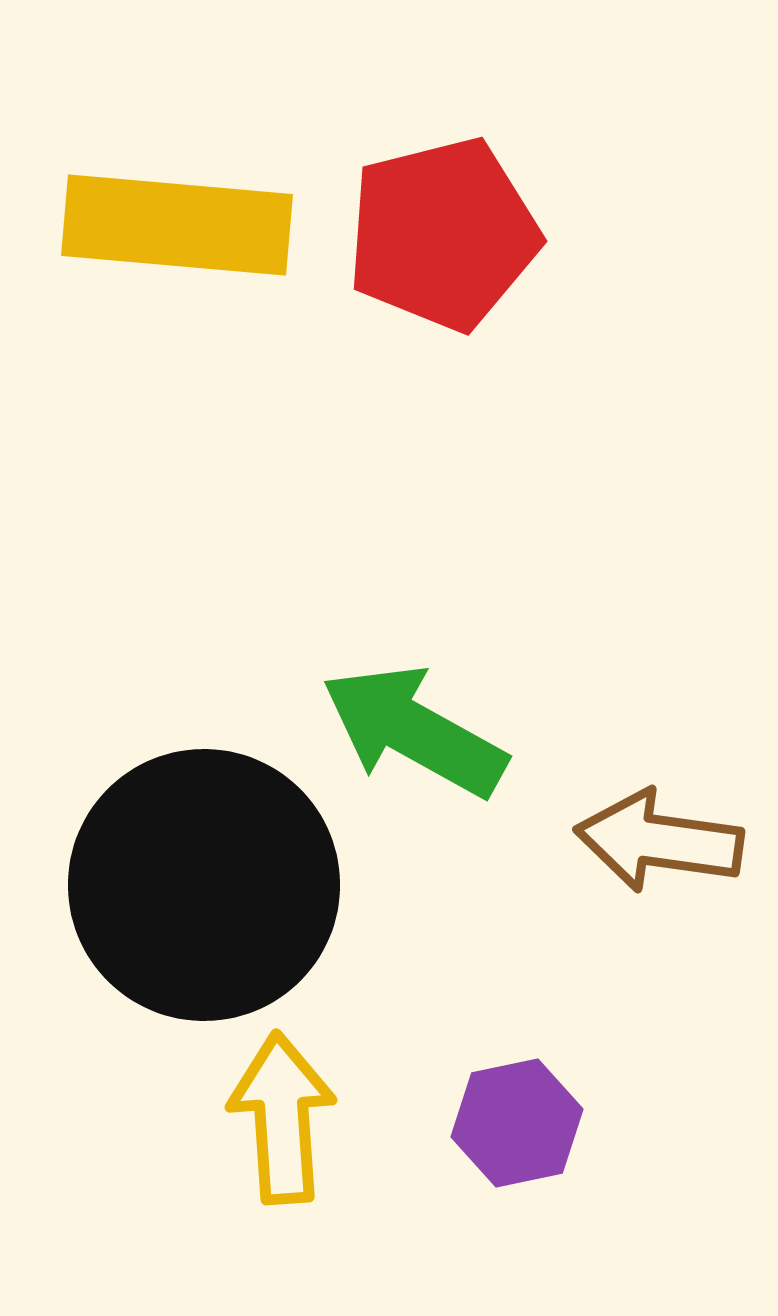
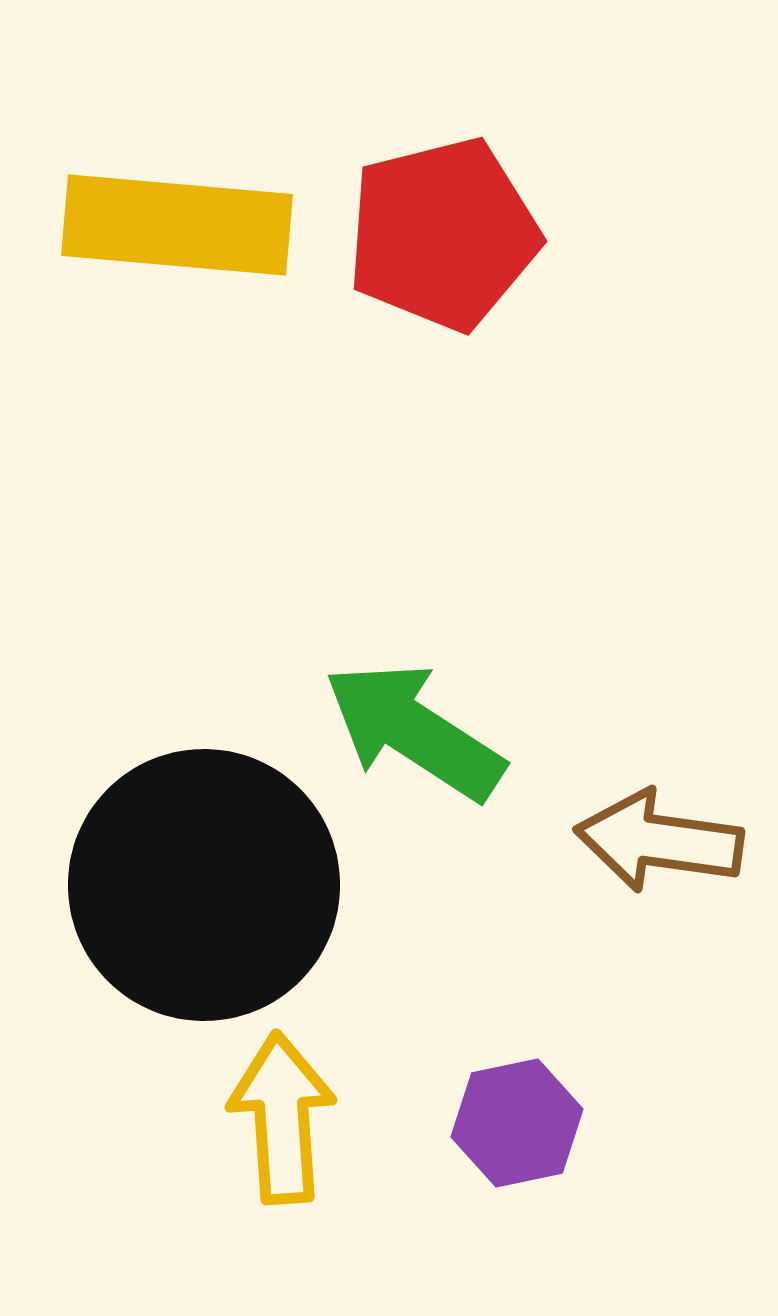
green arrow: rotated 4 degrees clockwise
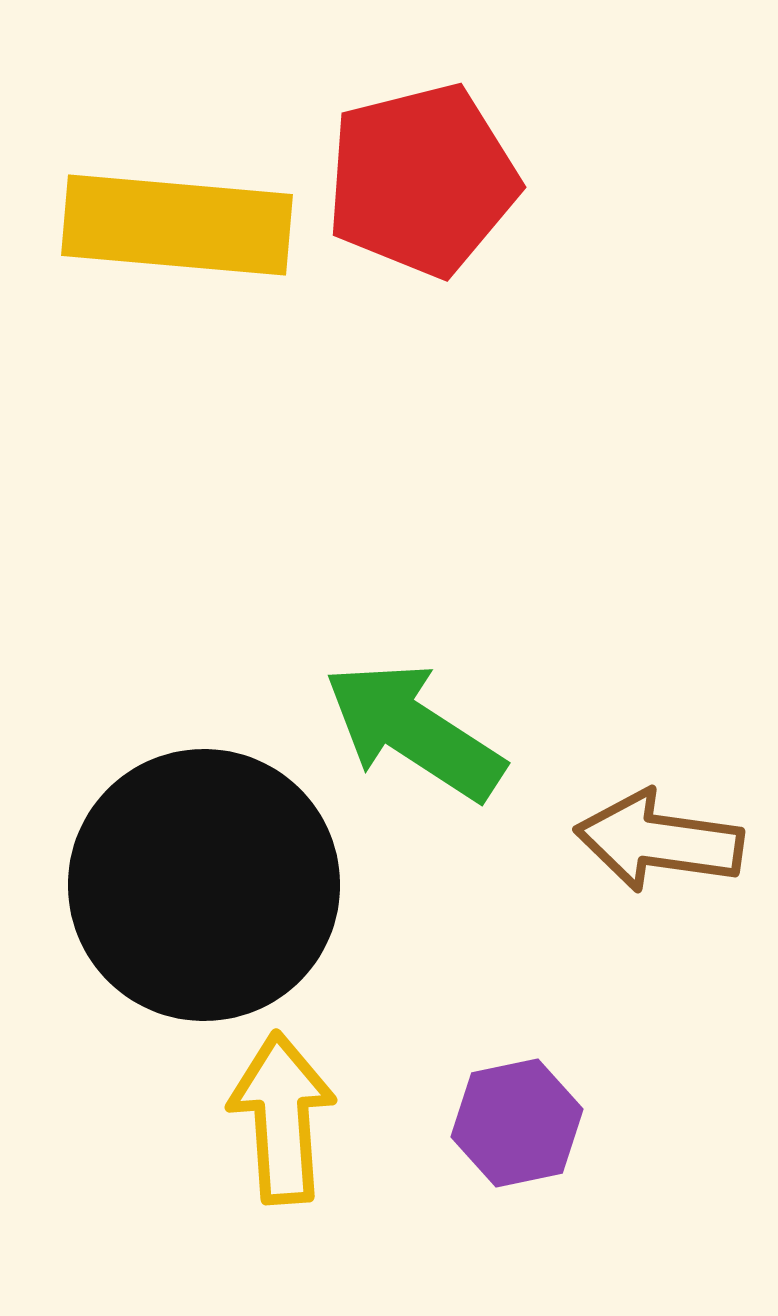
red pentagon: moved 21 px left, 54 px up
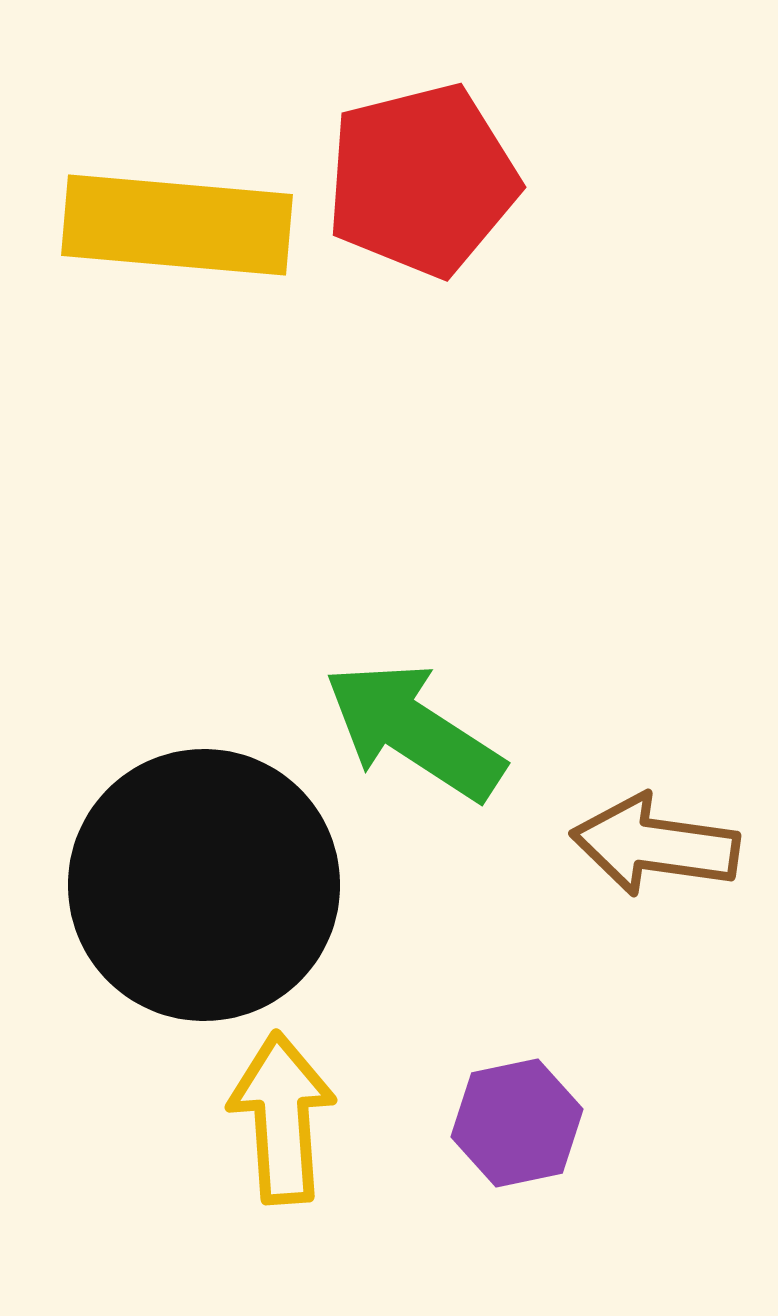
brown arrow: moved 4 px left, 4 px down
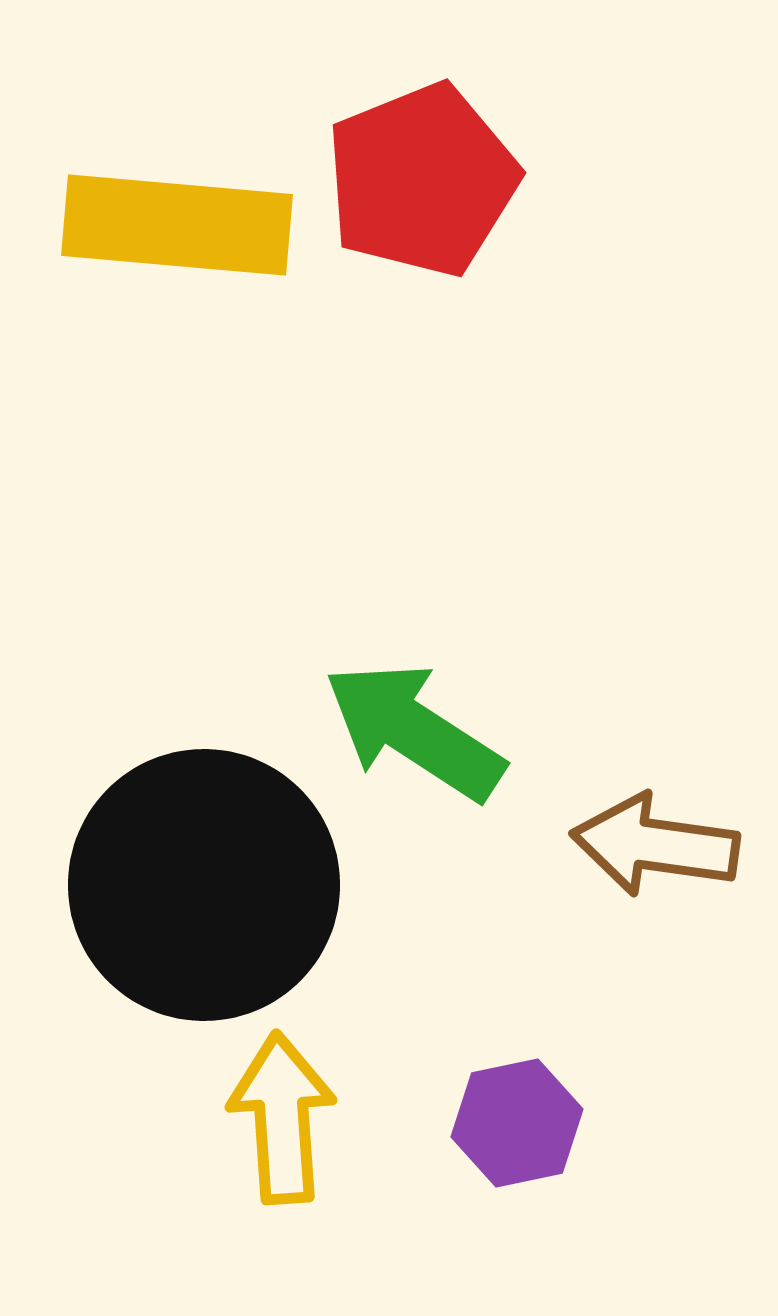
red pentagon: rotated 8 degrees counterclockwise
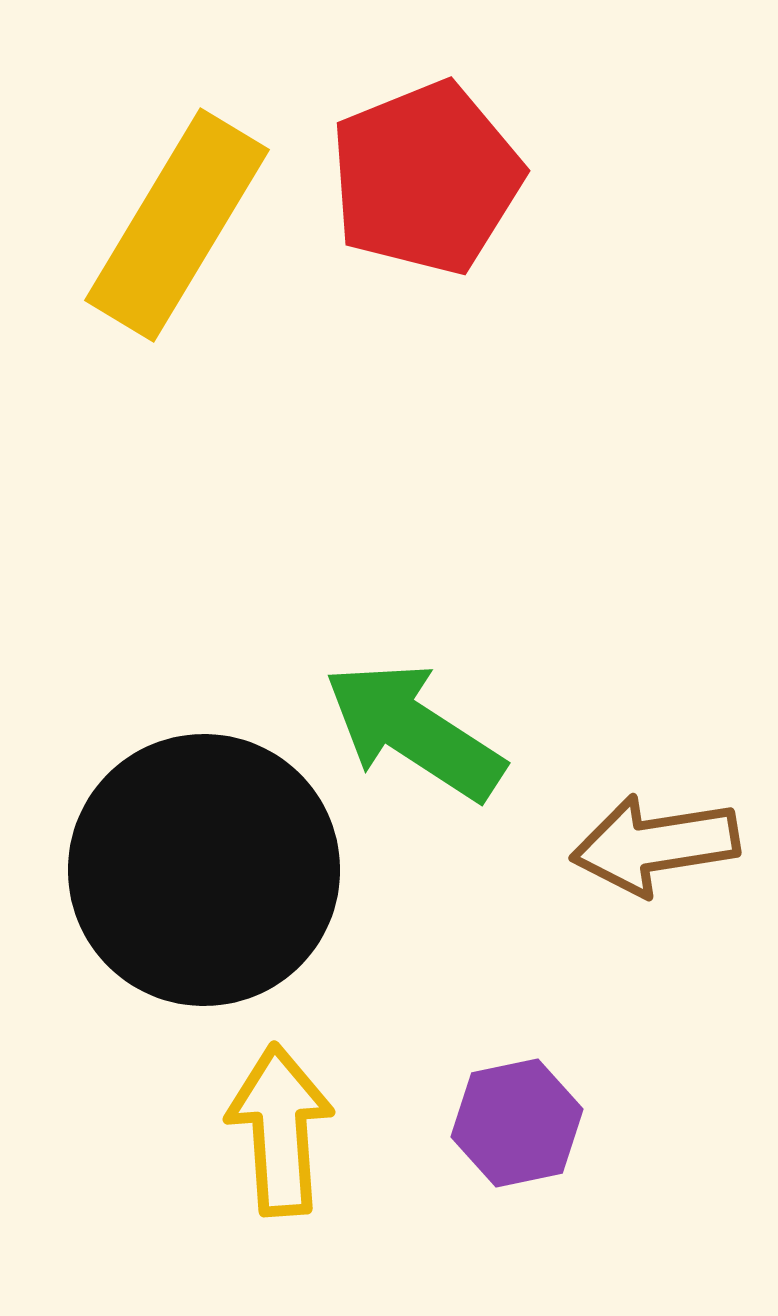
red pentagon: moved 4 px right, 2 px up
yellow rectangle: rotated 64 degrees counterclockwise
brown arrow: rotated 17 degrees counterclockwise
black circle: moved 15 px up
yellow arrow: moved 2 px left, 12 px down
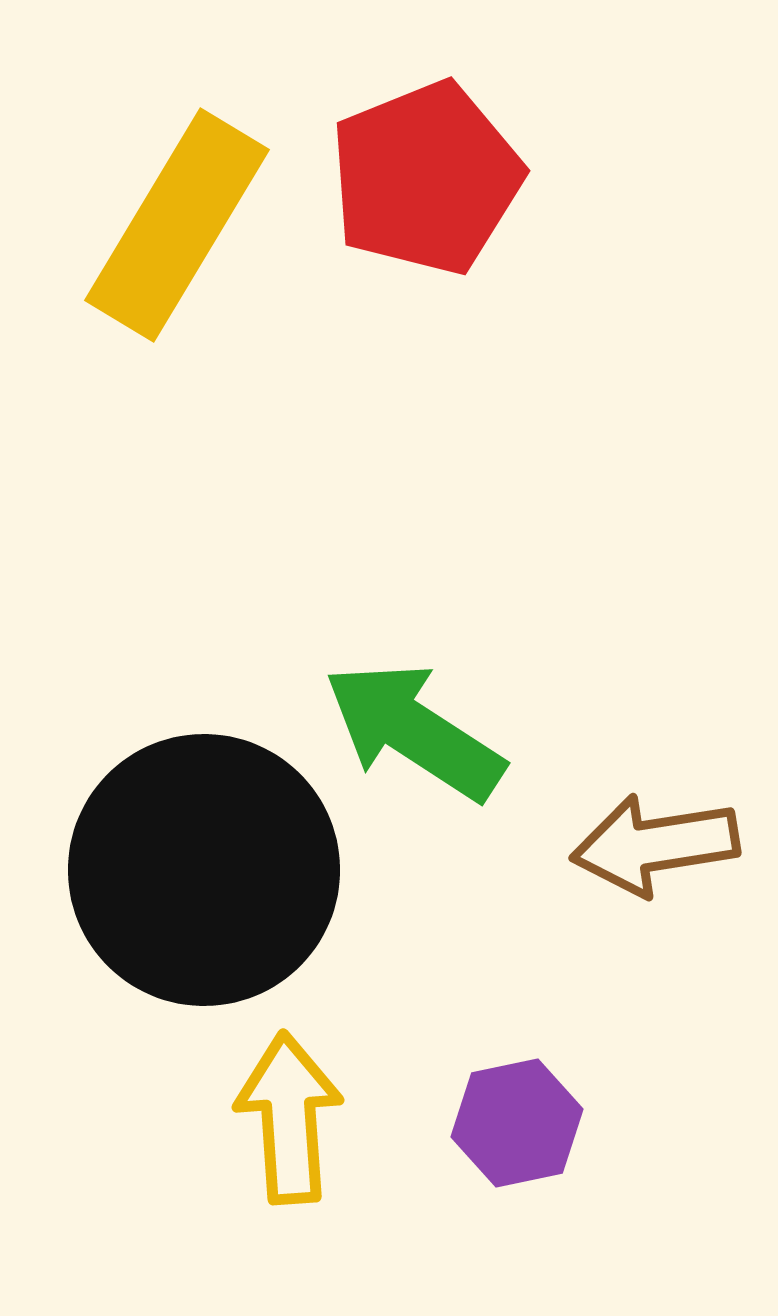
yellow arrow: moved 9 px right, 12 px up
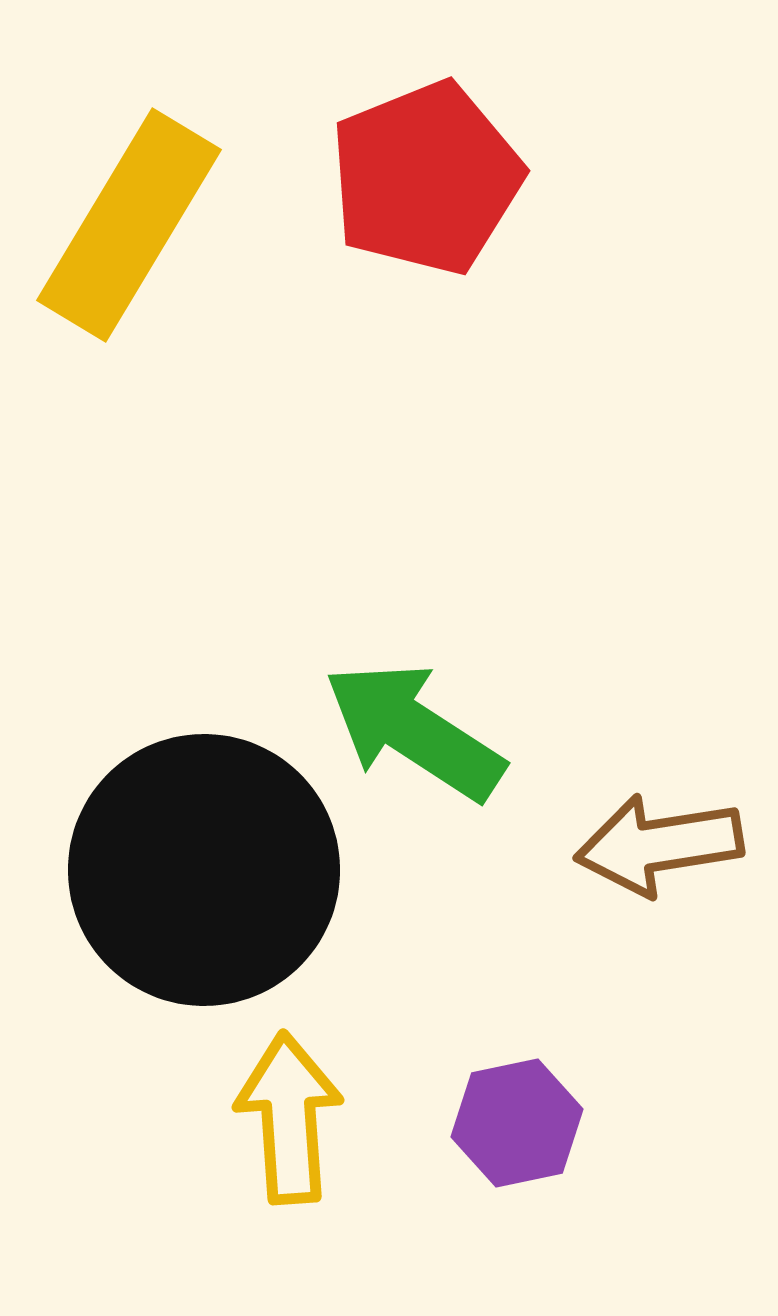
yellow rectangle: moved 48 px left
brown arrow: moved 4 px right
